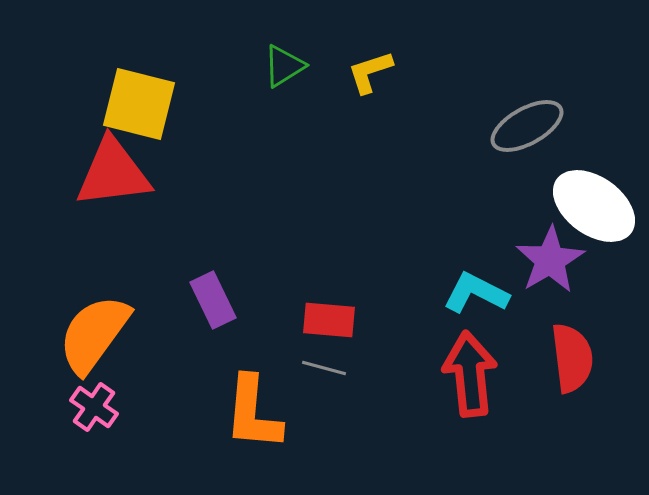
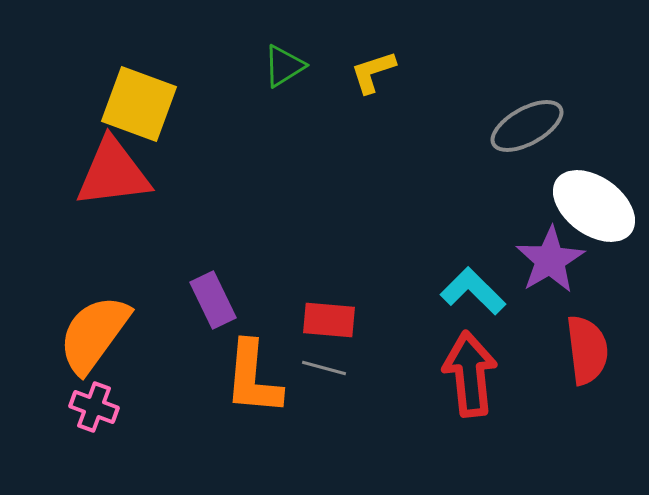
yellow L-shape: moved 3 px right
yellow square: rotated 6 degrees clockwise
cyan L-shape: moved 3 px left, 2 px up; rotated 18 degrees clockwise
red semicircle: moved 15 px right, 8 px up
pink cross: rotated 15 degrees counterclockwise
orange L-shape: moved 35 px up
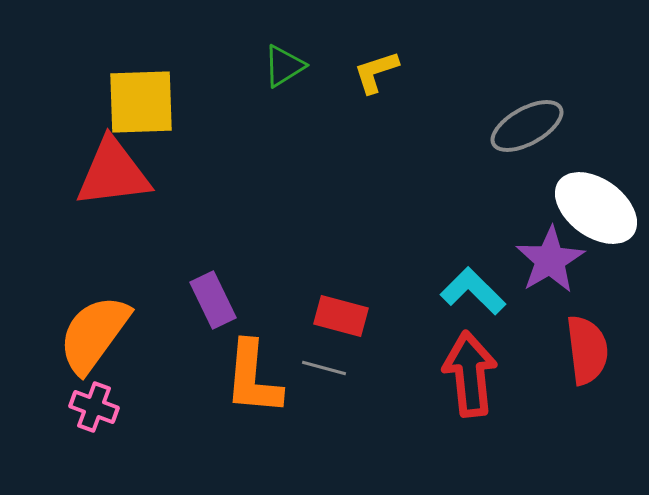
yellow L-shape: moved 3 px right
yellow square: moved 2 px right, 2 px up; rotated 22 degrees counterclockwise
white ellipse: moved 2 px right, 2 px down
red rectangle: moved 12 px right, 4 px up; rotated 10 degrees clockwise
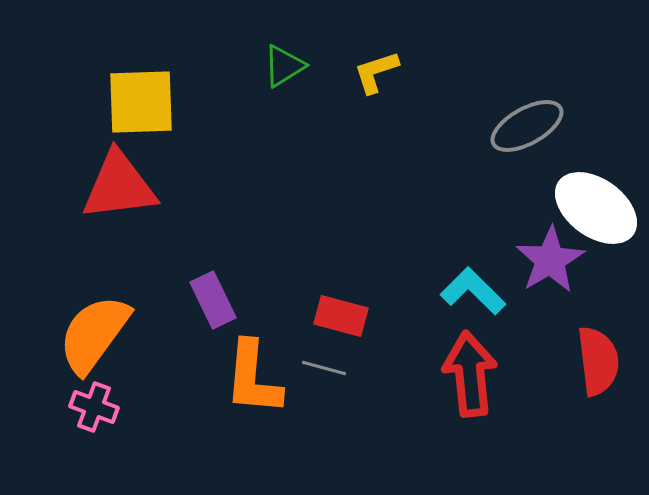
red triangle: moved 6 px right, 13 px down
red semicircle: moved 11 px right, 11 px down
